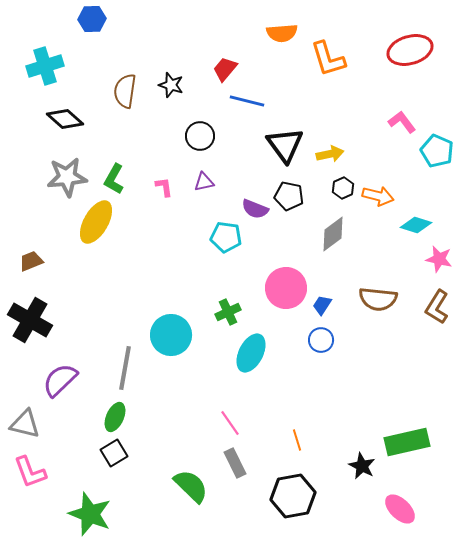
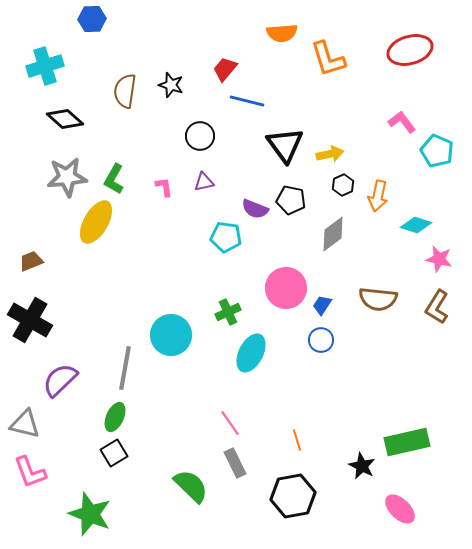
black hexagon at (343, 188): moved 3 px up
black pentagon at (289, 196): moved 2 px right, 4 px down
orange arrow at (378, 196): rotated 88 degrees clockwise
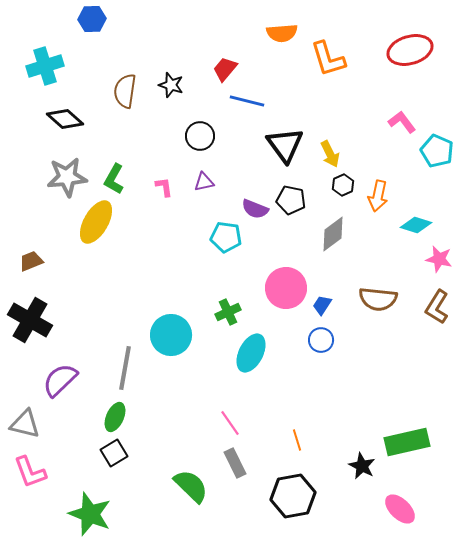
yellow arrow at (330, 154): rotated 76 degrees clockwise
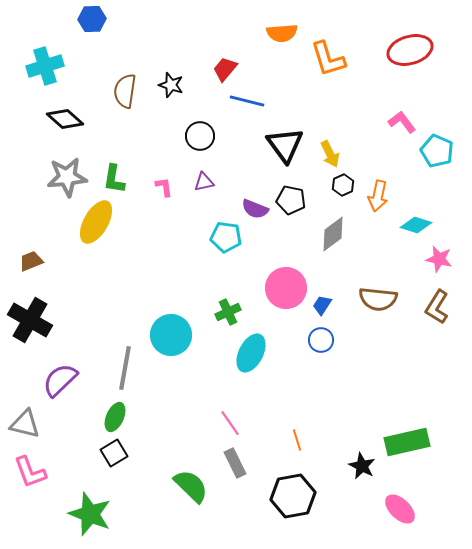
green L-shape at (114, 179): rotated 20 degrees counterclockwise
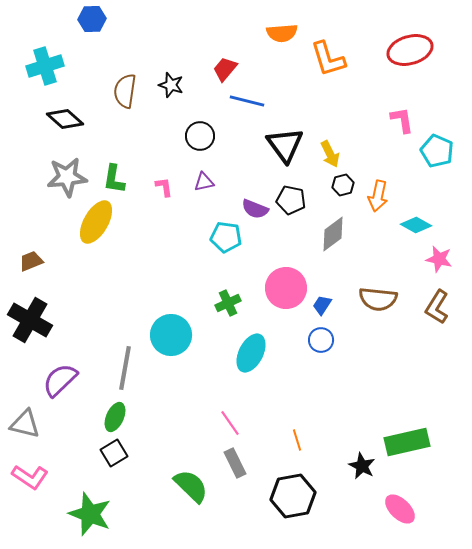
pink L-shape at (402, 122): moved 2 px up; rotated 28 degrees clockwise
black hexagon at (343, 185): rotated 10 degrees clockwise
cyan diamond at (416, 225): rotated 12 degrees clockwise
green cross at (228, 312): moved 9 px up
pink L-shape at (30, 472): moved 5 px down; rotated 36 degrees counterclockwise
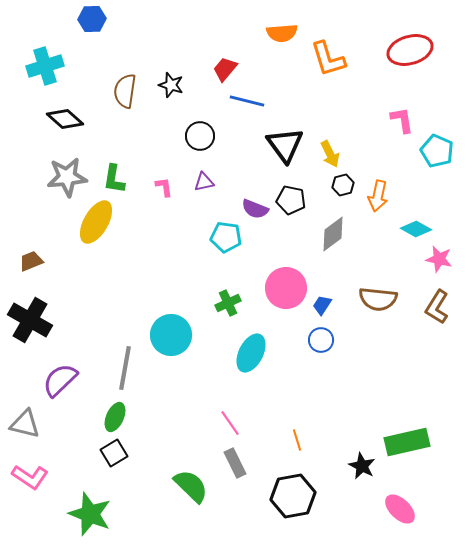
cyan diamond at (416, 225): moved 4 px down
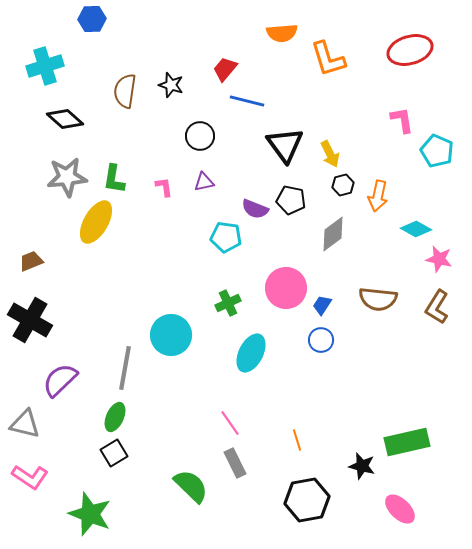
black star at (362, 466): rotated 12 degrees counterclockwise
black hexagon at (293, 496): moved 14 px right, 4 px down
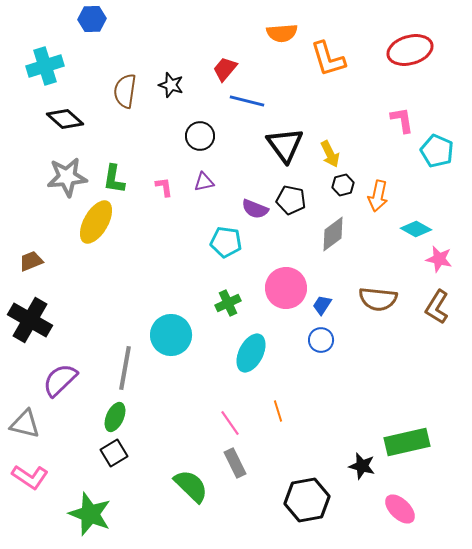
cyan pentagon at (226, 237): moved 5 px down
orange line at (297, 440): moved 19 px left, 29 px up
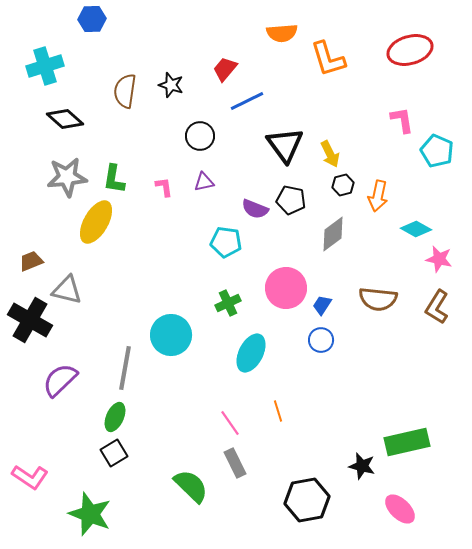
blue line at (247, 101): rotated 40 degrees counterclockwise
gray triangle at (25, 424): moved 42 px right, 134 px up
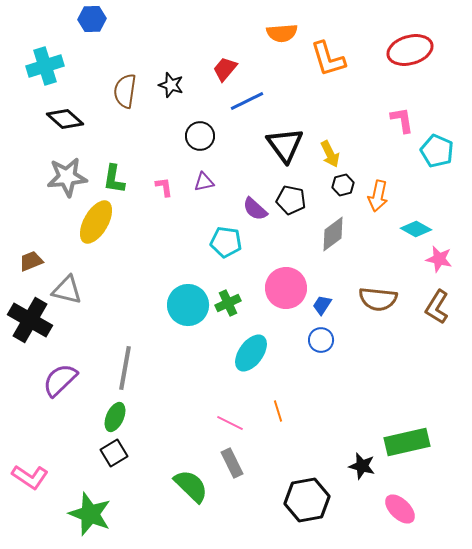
purple semicircle at (255, 209): rotated 20 degrees clockwise
cyan circle at (171, 335): moved 17 px right, 30 px up
cyan ellipse at (251, 353): rotated 9 degrees clockwise
pink line at (230, 423): rotated 28 degrees counterclockwise
gray rectangle at (235, 463): moved 3 px left
